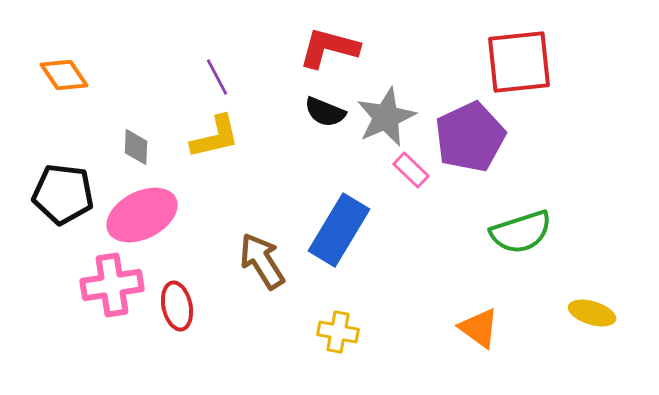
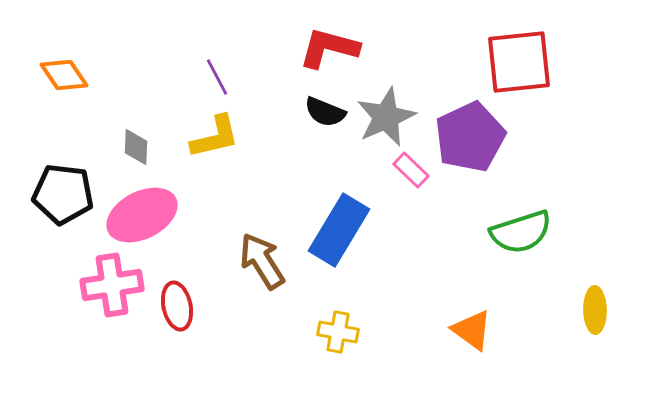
yellow ellipse: moved 3 px right, 3 px up; rotated 72 degrees clockwise
orange triangle: moved 7 px left, 2 px down
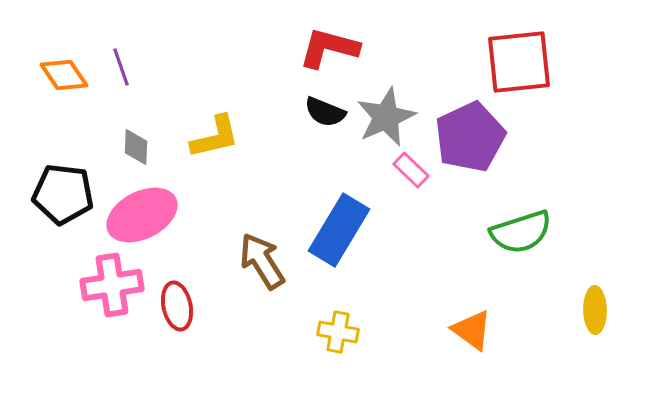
purple line: moved 96 px left, 10 px up; rotated 9 degrees clockwise
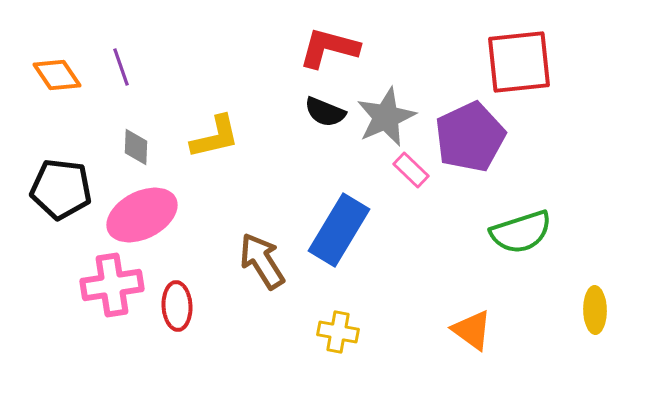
orange diamond: moved 7 px left
black pentagon: moved 2 px left, 5 px up
red ellipse: rotated 9 degrees clockwise
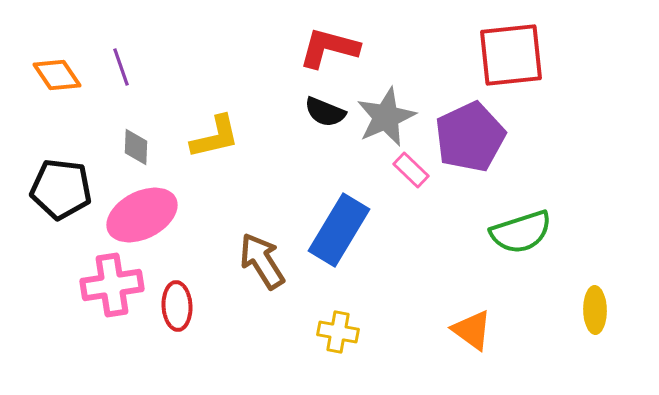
red square: moved 8 px left, 7 px up
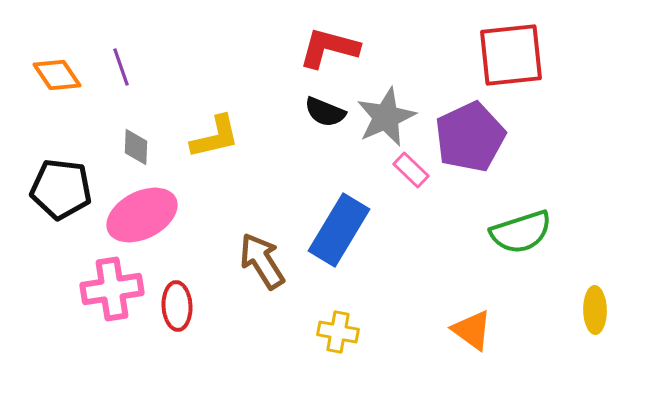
pink cross: moved 4 px down
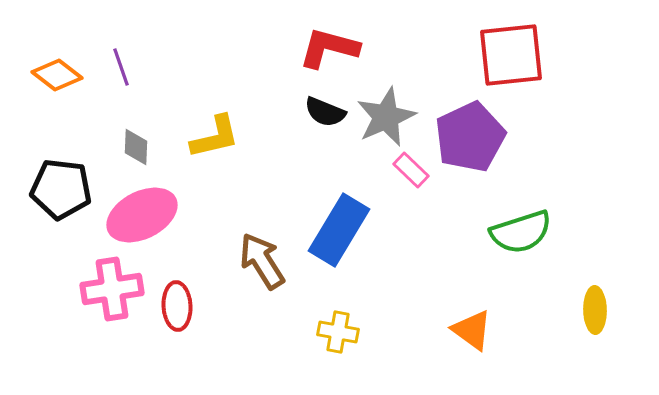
orange diamond: rotated 18 degrees counterclockwise
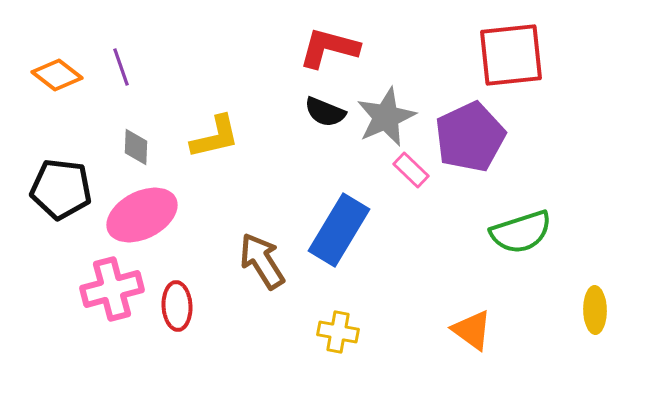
pink cross: rotated 6 degrees counterclockwise
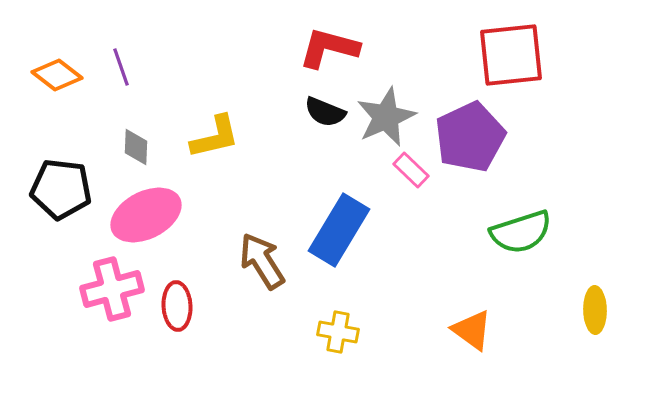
pink ellipse: moved 4 px right
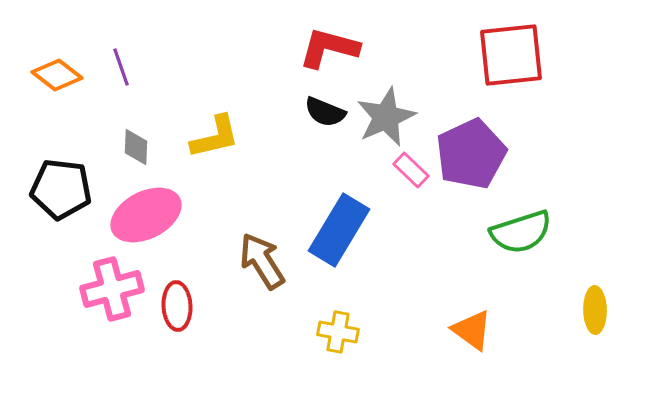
purple pentagon: moved 1 px right, 17 px down
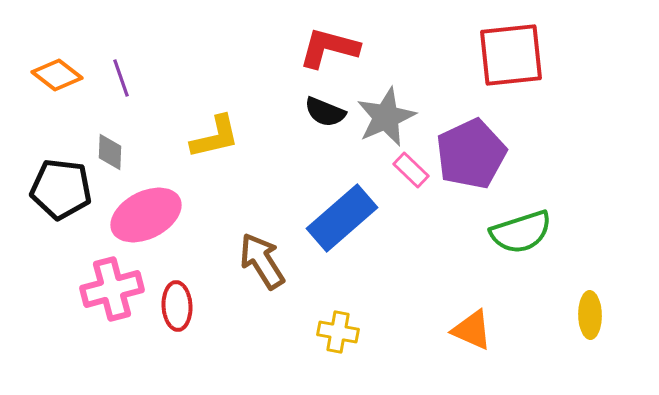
purple line: moved 11 px down
gray diamond: moved 26 px left, 5 px down
blue rectangle: moved 3 px right, 12 px up; rotated 18 degrees clockwise
yellow ellipse: moved 5 px left, 5 px down
orange triangle: rotated 12 degrees counterclockwise
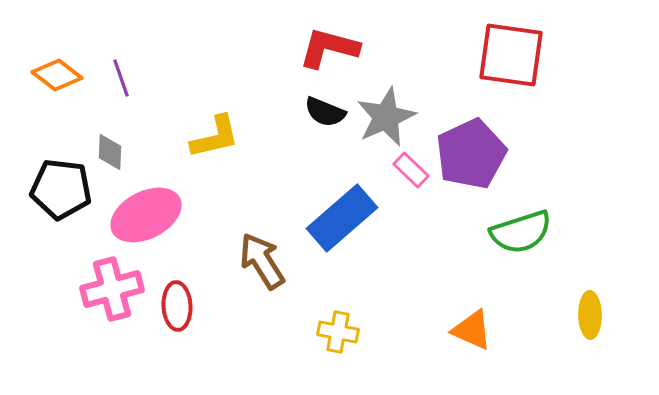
red square: rotated 14 degrees clockwise
